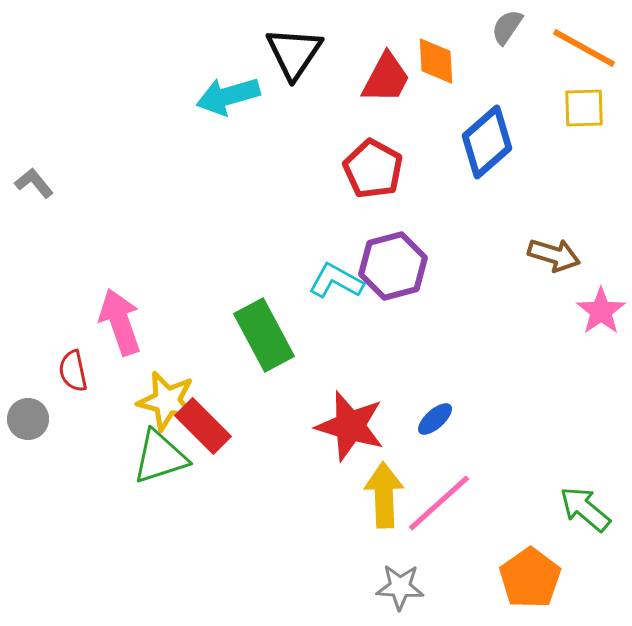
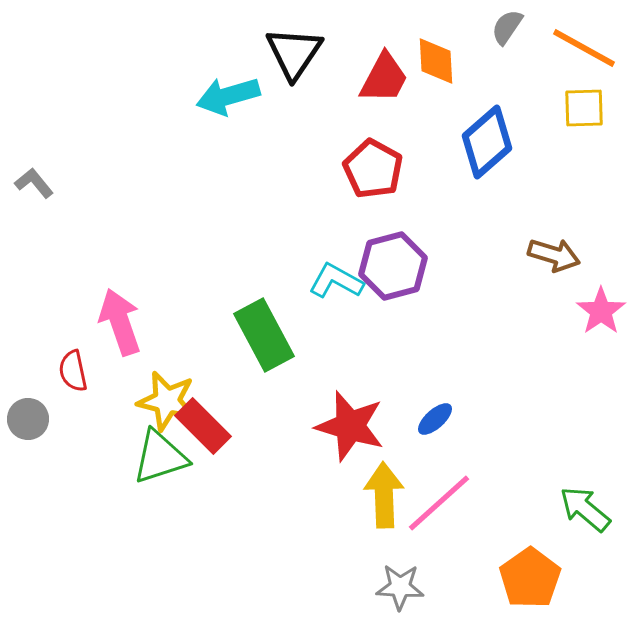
red trapezoid: moved 2 px left
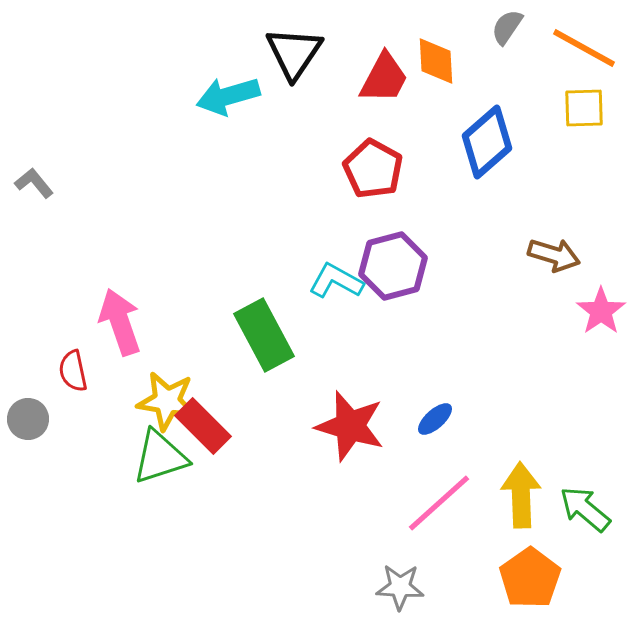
yellow star: rotated 4 degrees counterclockwise
yellow arrow: moved 137 px right
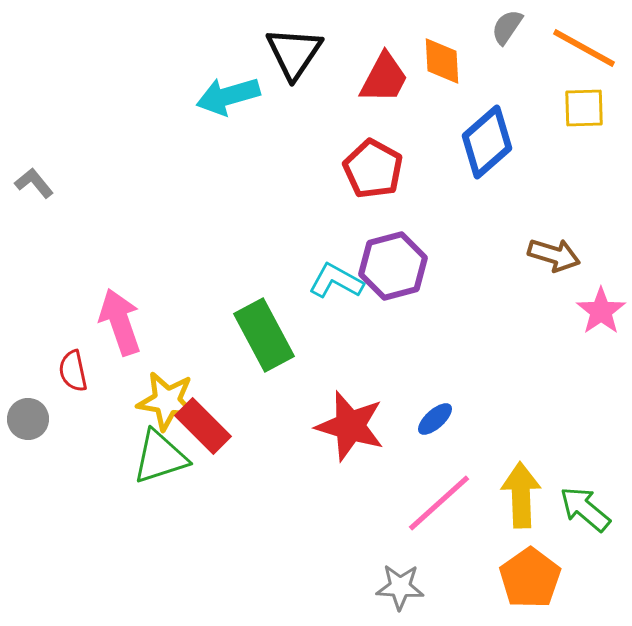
orange diamond: moved 6 px right
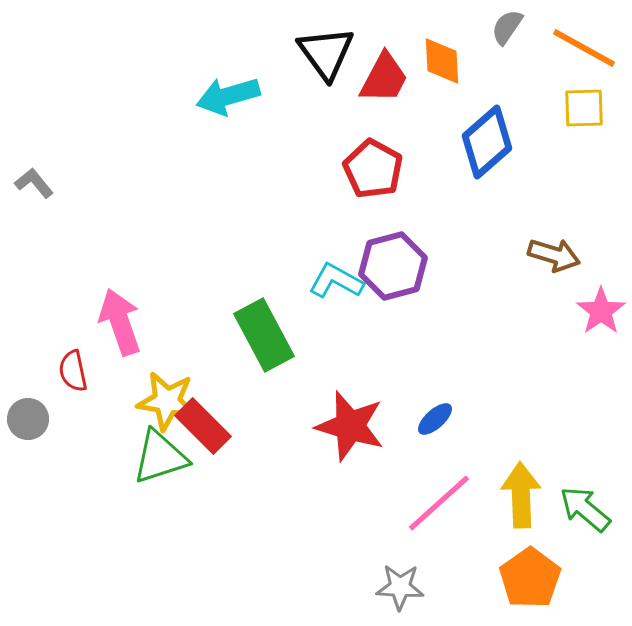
black triangle: moved 32 px right; rotated 10 degrees counterclockwise
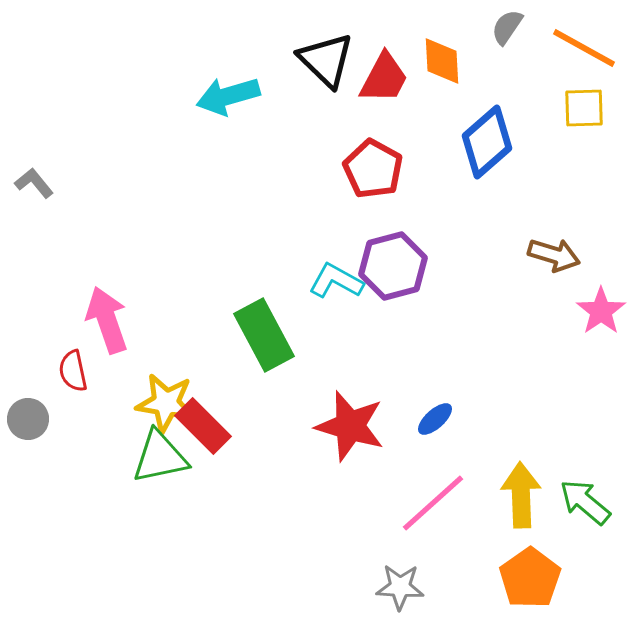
black triangle: moved 7 px down; rotated 10 degrees counterclockwise
pink arrow: moved 13 px left, 2 px up
yellow star: moved 1 px left, 2 px down
green triangle: rotated 6 degrees clockwise
pink line: moved 6 px left
green arrow: moved 7 px up
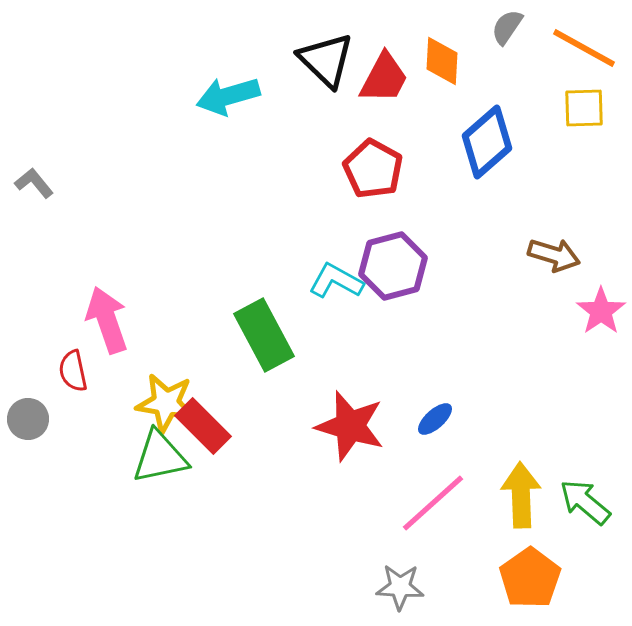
orange diamond: rotated 6 degrees clockwise
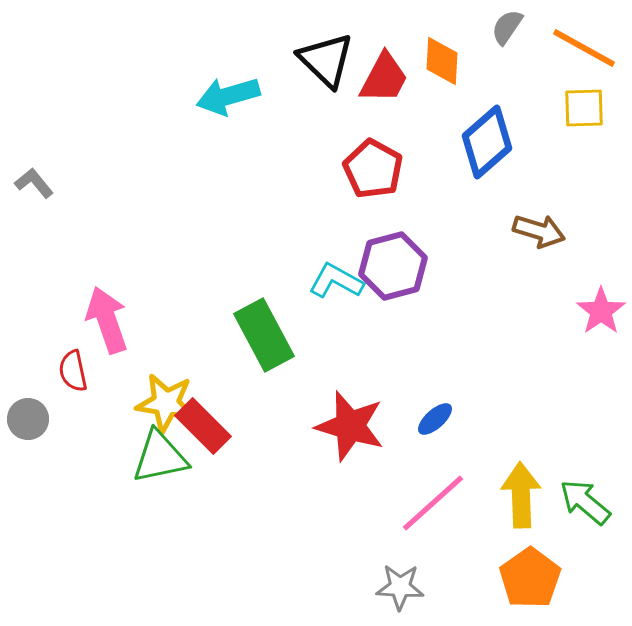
brown arrow: moved 15 px left, 24 px up
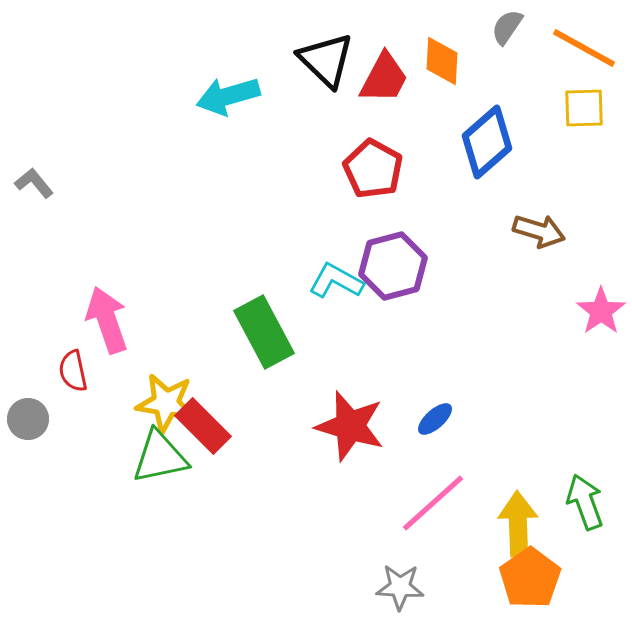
green rectangle: moved 3 px up
yellow arrow: moved 3 px left, 29 px down
green arrow: rotated 30 degrees clockwise
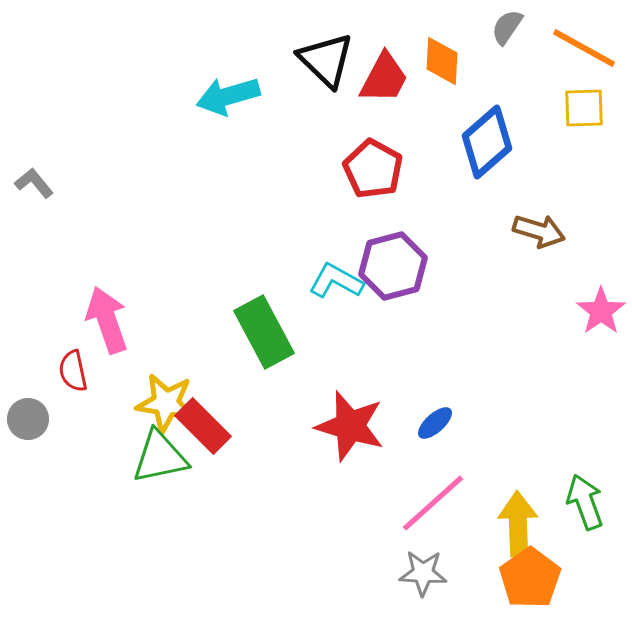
blue ellipse: moved 4 px down
gray star: moved 23 px right, 14 px up
